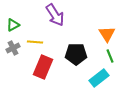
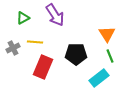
green triangle: moved 10 px right, 7 px up
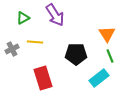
gray cross: moved 1 px left, 1 px down
red rectangle: moved 11 px down; rotated 40 degrees counterclockwise
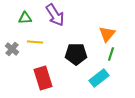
green triangle: moved 2 px right; rotated 24 degrees clockwise
orange triangle: rotated 12 degrees clockwise
gray cross: rotated 24 degrees counterclockwise
green line: moved 1 px right, 2 px up; rotated 40 degrees clockwise
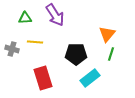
gray cross: rotated 24 degrees counterclockwise
cyan rectangle: moved 9 px left
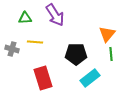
green line: rotated 24 degrees counterclockwise
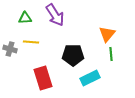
yellow line: moved 4 px left
gray cross: moved 2 px left
black pentagon: moved 3 px left, 1 px down
cyan rectangle: rotated 12 degrees clockwise
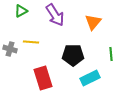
green triangle: moved 4 px left, 7 px up; rotated 24 degrees counterclockwise
orange triangle: moved 14 px left, 12 px up
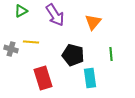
gray cross: moved 1 px right
black pentagon: rotated 15 degrees clockwise
cyan rectangle: rotated 72 degrees counterclockwise
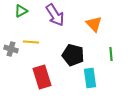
orange triangle: moved 1 px right, 2 px down; rotated 24 degrees counterclockwise
red rectangle: moved 1 px left, 1 px up
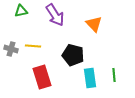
green triangle: rotated 16 degrees clockwise
yellow line: moved 2 px right, 4 px down
green line: moved 3 px right, 21 px down
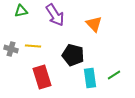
green line: rotated 64 degrees clockwise
